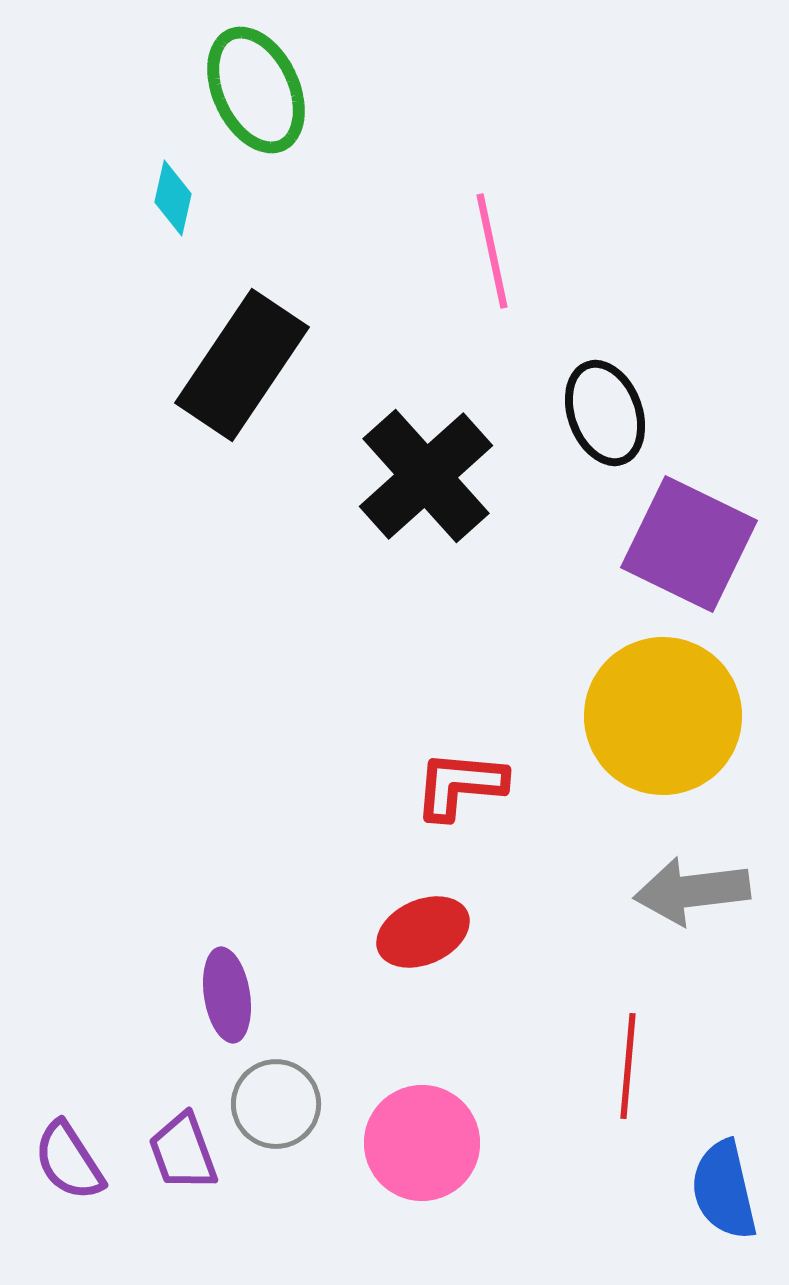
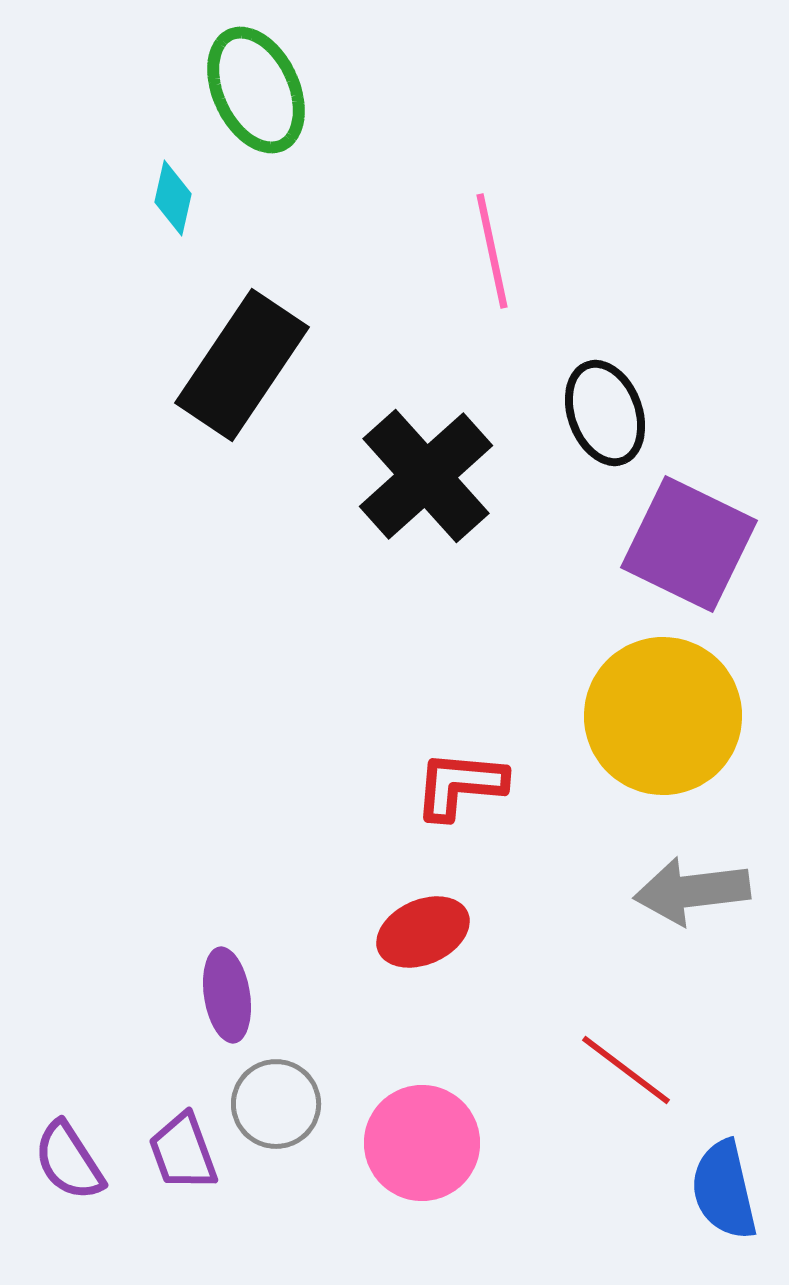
red line: moved 2 px left, 4 px down; rotated 58 degrees counterclockwise
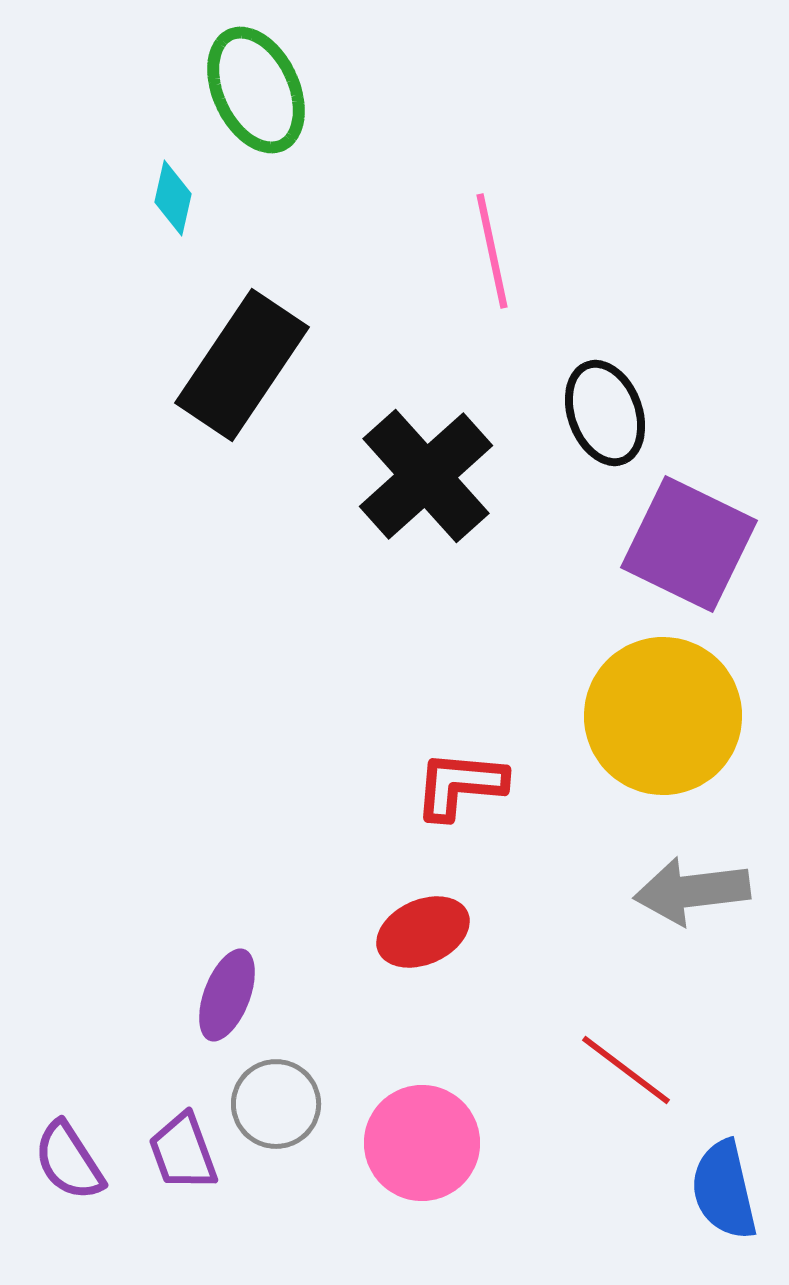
purple ellipse: rotated 30 degrees clockwise
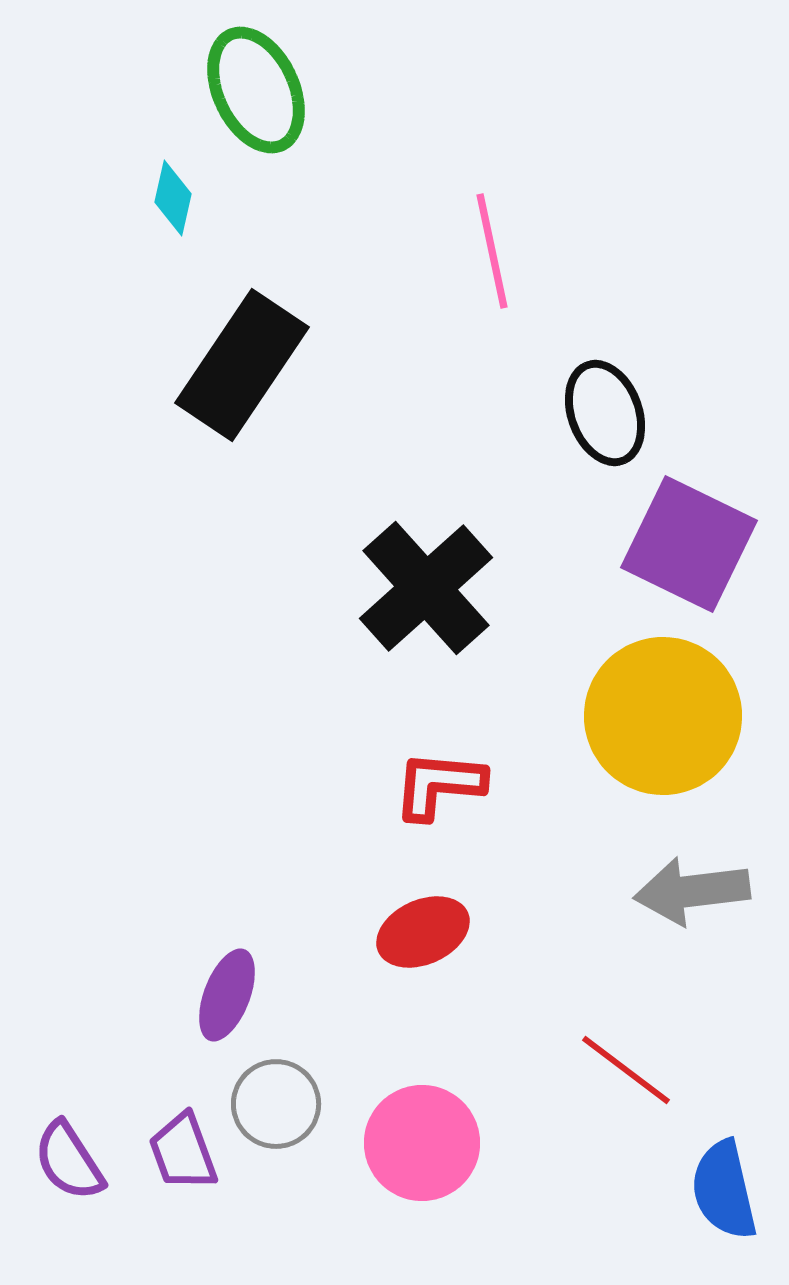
black cross: moved 112 px down
red L-shape: moved 21 px left
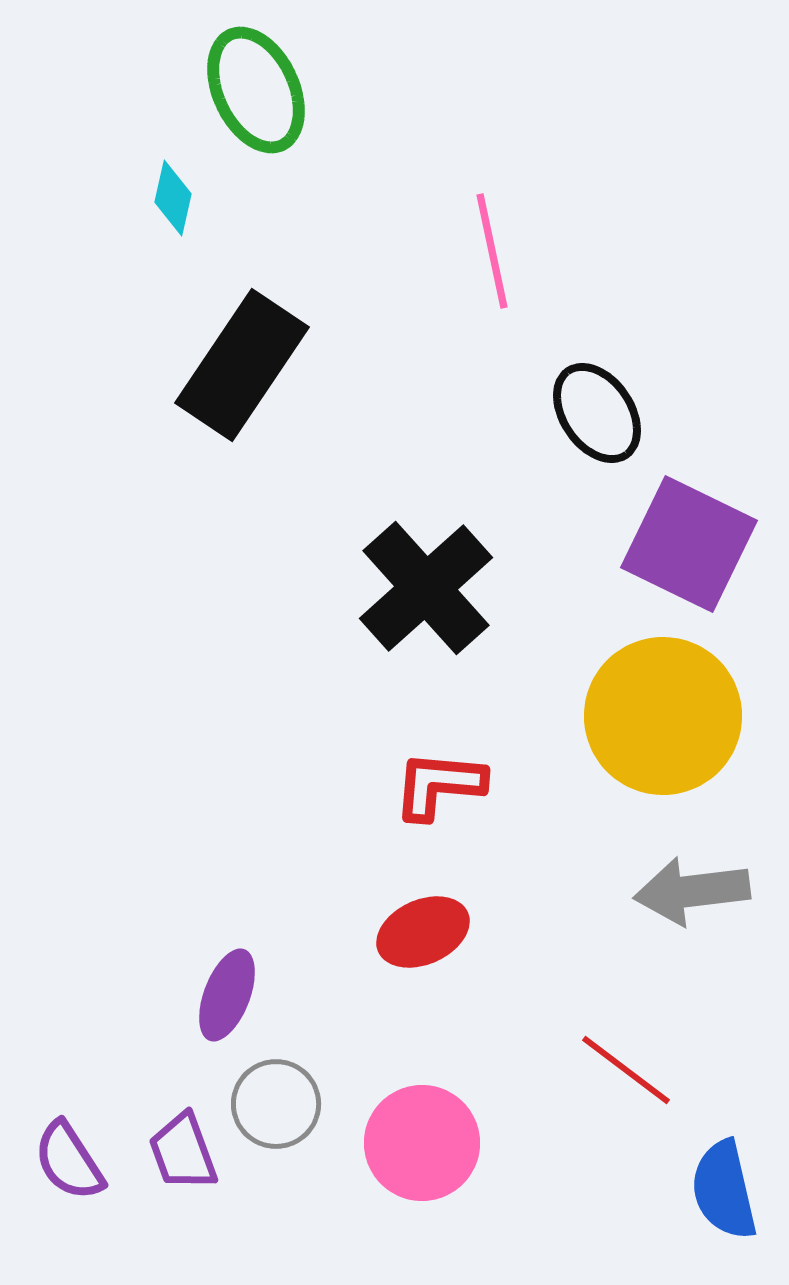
black ellipse: moved 8 px left; rotated 14 degrees counterclockwise
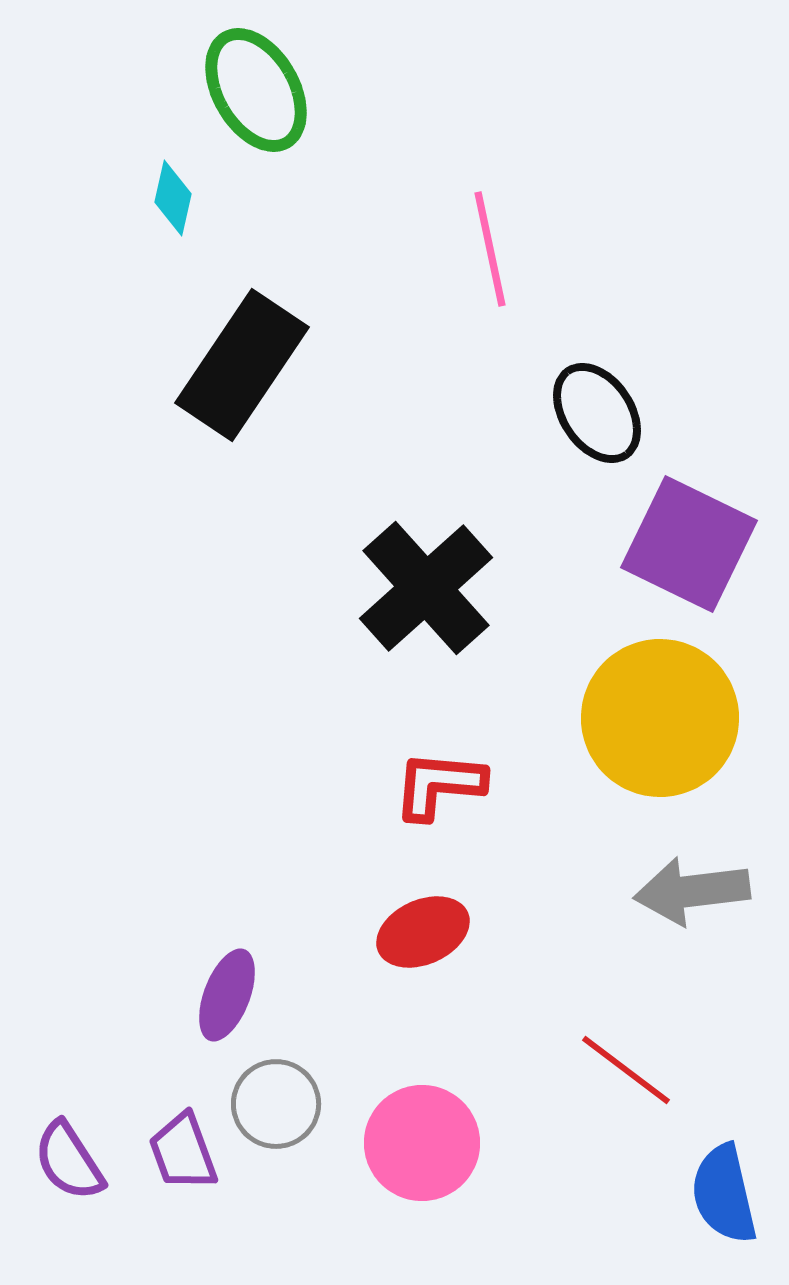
green ellipse: rotated 5 degrees counterclockwise
pink line: moved 2 px left, 2 px up
yellow circle: moved 3 px left, 2 px down
blue semicircle: moved 4 px down
